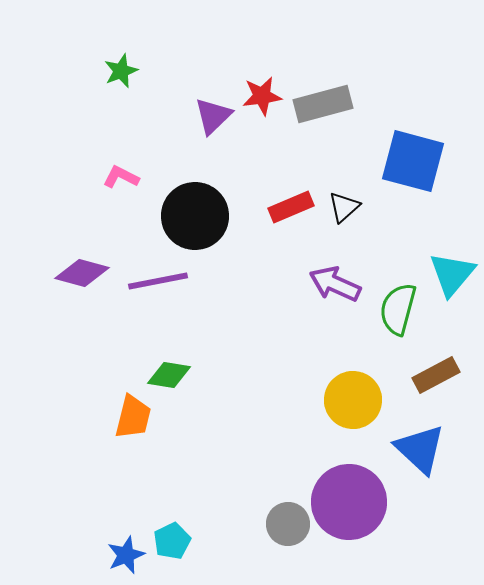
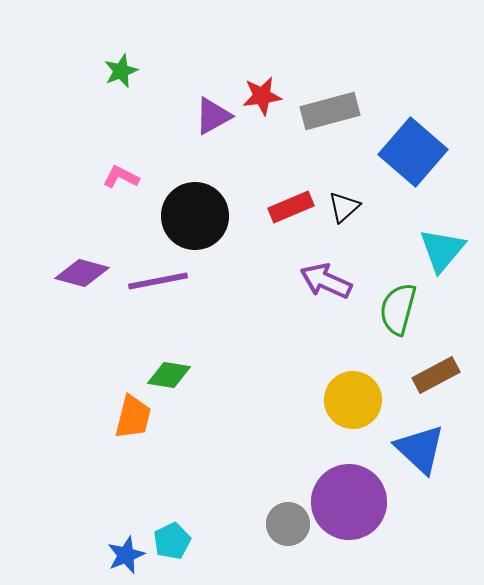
gray rectangle: moved 7 px right, 7 px down
purple triangle: rotated 15 degrees clockwise
blue square: moved 9 px up; rotated 26 degrees clockwise
cyan triangle: moved 10 px left, 24 px up
purple arrow: moved 9 px left, 3 px up
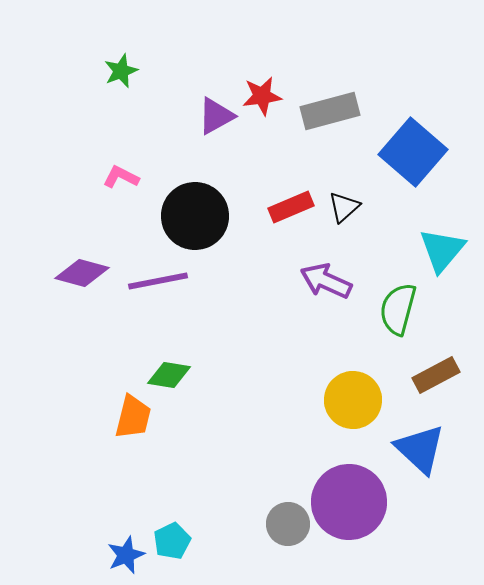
purple triangle: moved 3 px right
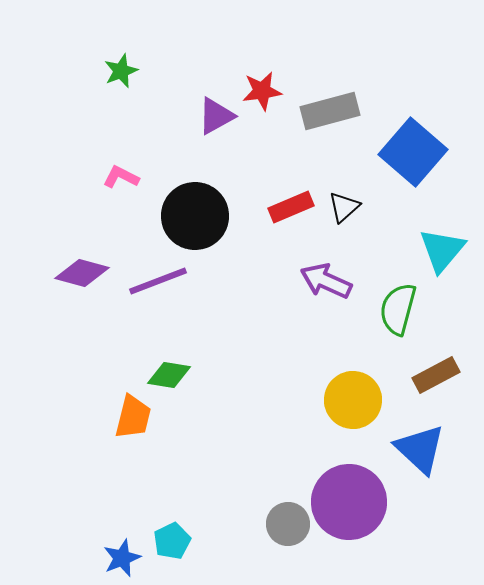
red star: moved 5 px up
purple line: rotated 10 degrees counterclockwise
blue star: moved 4 px left, 3 px down
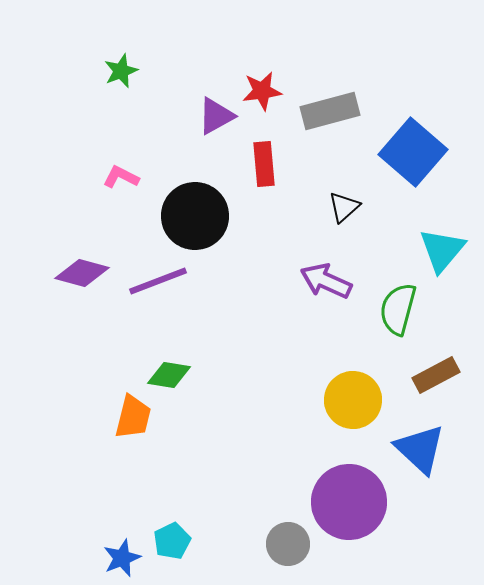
red rectangle: moved 27 px left, 43 px up; rotated 72 degrees counterclockwise
gray circle: moved 20 px down
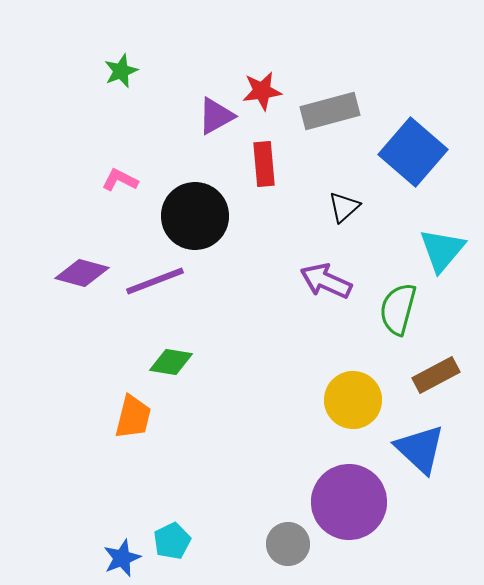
pink L-shape: moved 1 px left, 3 px down
purple line: moved 3 px left
green diamond: moved 2 px right, 13 px up
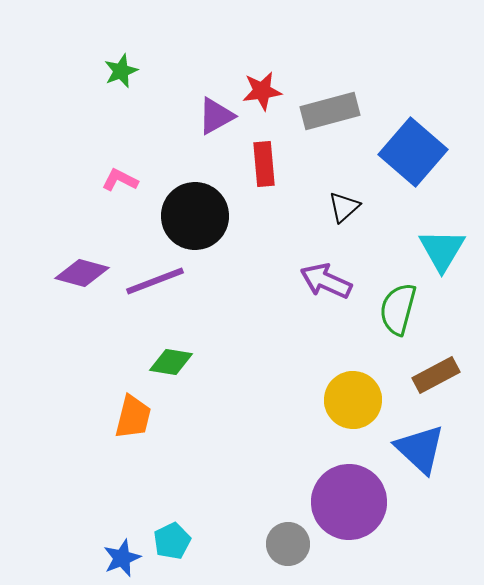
cyan triangle: rotated 9 degrees counterclockwise
